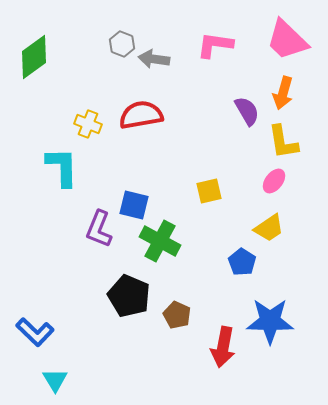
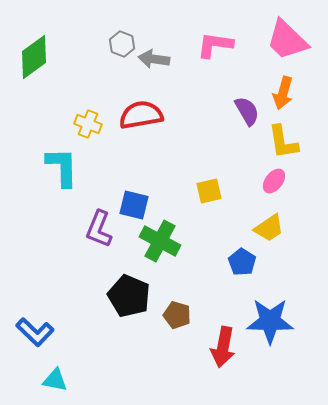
brown pentagon: rotated 8 degrees counterclockwise
cyan triangle: rotated 48 degrees counterclockwise
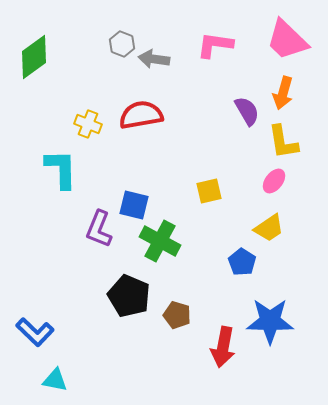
cyan L-shape: moved 1 px left, 2 px down
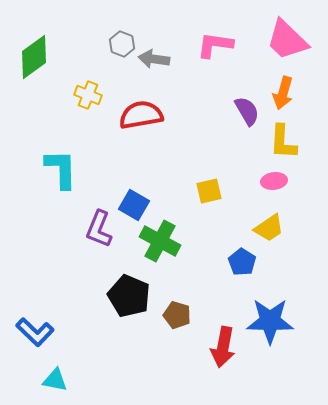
yellow cross: moved 29 px up
yellow L-shape: rotated 12 degrees clockwise
pink ellipse: rotated 45 degrees clockwise
blue square: rotated 16 degrees clockwise
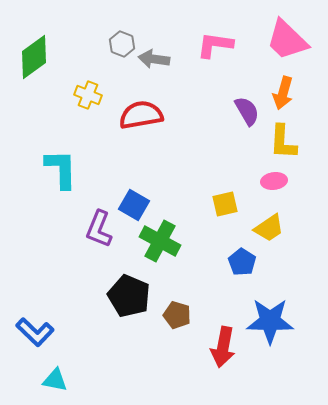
yellow square: moved 16 px right, 13 px down
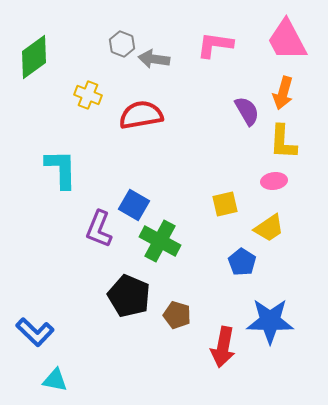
pink trapezoid: rotated 18 degrees clockwise
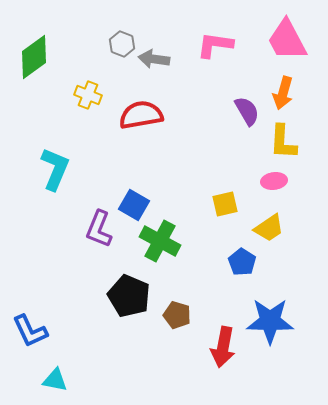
cyan L-shape: moved 6 px left; rotated 24 degrees clockwise
blue L-shape: moved 5 px left, 1 px up; rotated 21 degrees clockwise
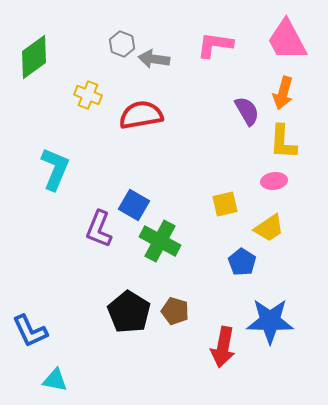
black pentagon: moved 16 px down; rotated 9 degrees clockwise
brown pentagon: moved 2 px left, 4 px up
